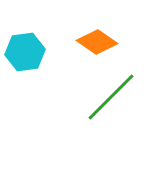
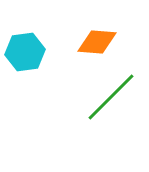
orange diamond: rotated 30 degrees counterclockwise
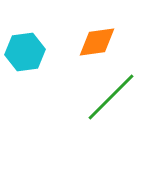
orange diamond: rotated 12 degrees counterclockwise
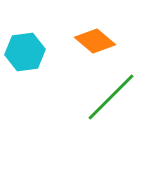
orange diamond: moved 2 px left, 1 px up; rotated 48 degrees clockwise
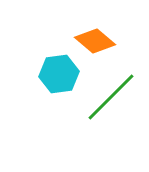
cyan hexagon: moved 34 px right, 22 px down
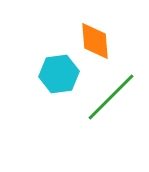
orange diamond: rotated 45 degrees clockwise
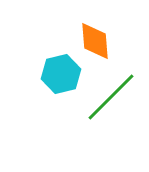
cyan hexagon: moved 2 px right; rotated 6 degrees counterclockwise
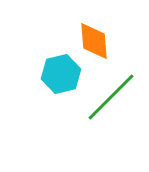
orange diamond: moved 1 px left
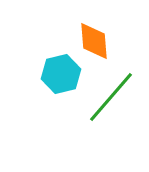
green line: rotated 4 degrees counterclockwise
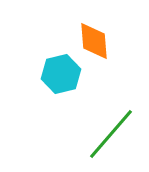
green line: moved 37 px down
